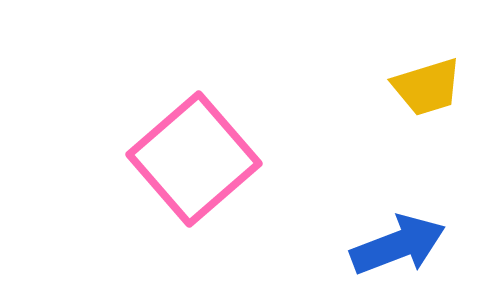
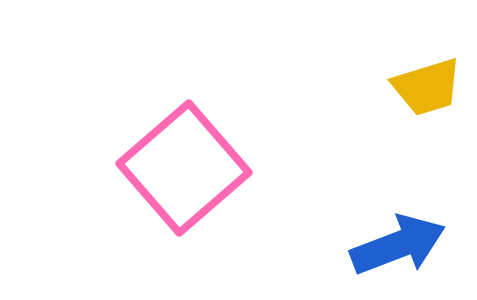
pink square: moved 10 px left, 9 px down
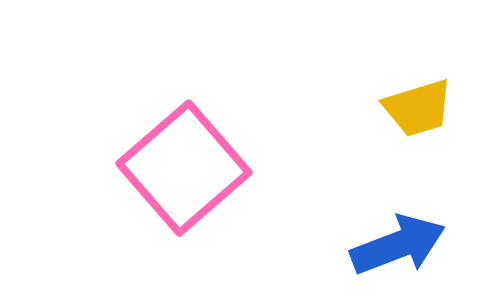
yellow trapezoid: moved 9 px left, 21 px down
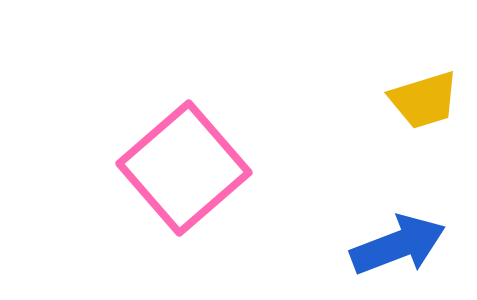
yellow trapezoid: moved 6 px right, 8 px up
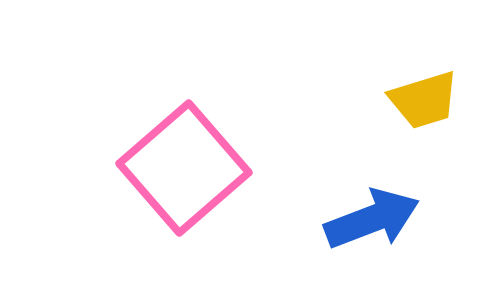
blue arrow: moved 26 px left, 26 px up
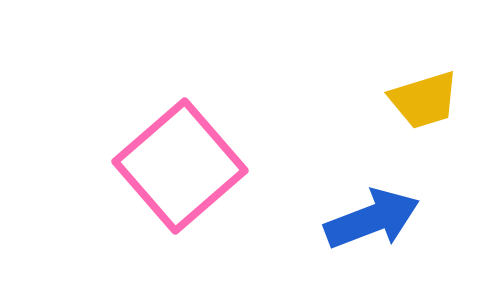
pink square: moved 4 px left, 2 px up
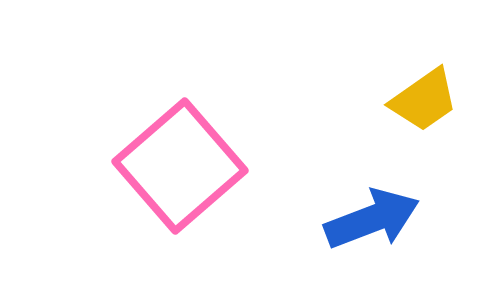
yellow trapezoid: rotated 18 degrees counterclockwise
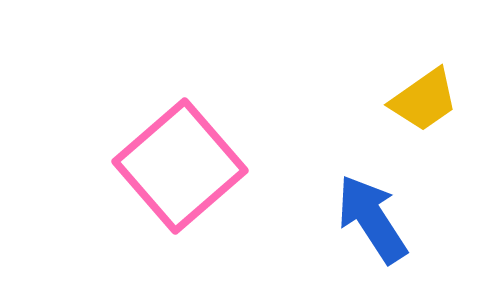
blue arrow: rotated 102 degrees counterclockwise
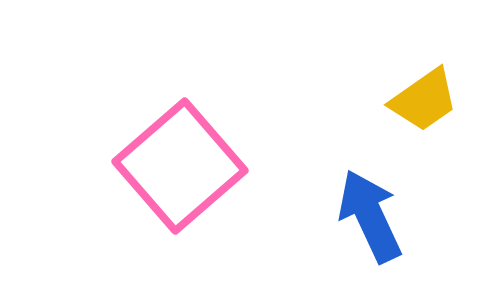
blue arrow: moved 2 px left, 3 px up; rotated 8 degrees clockwise
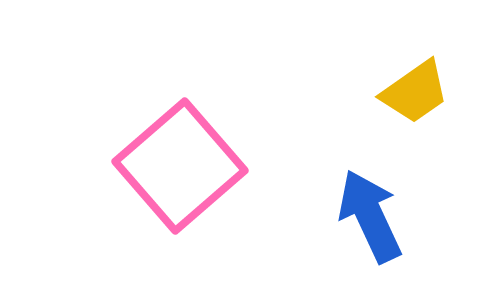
yellow trapezoid: moved 9 px left, 8 px up
